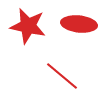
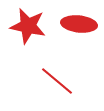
red line: moved 5 px left, 5 px down
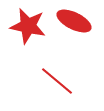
red ellipse: moved 5 px left, 3 px up; rotated 20 degrees clockwise
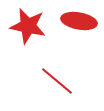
red ellipse: moved 5 px right; rotated 16 degrees counterclockwise
